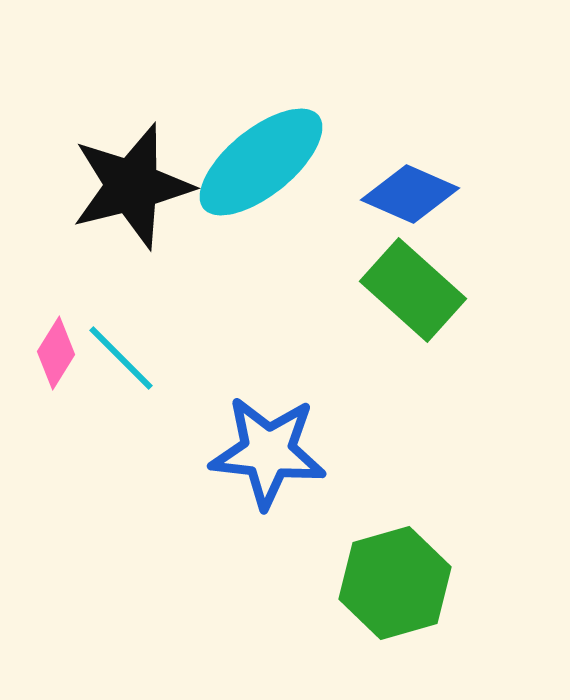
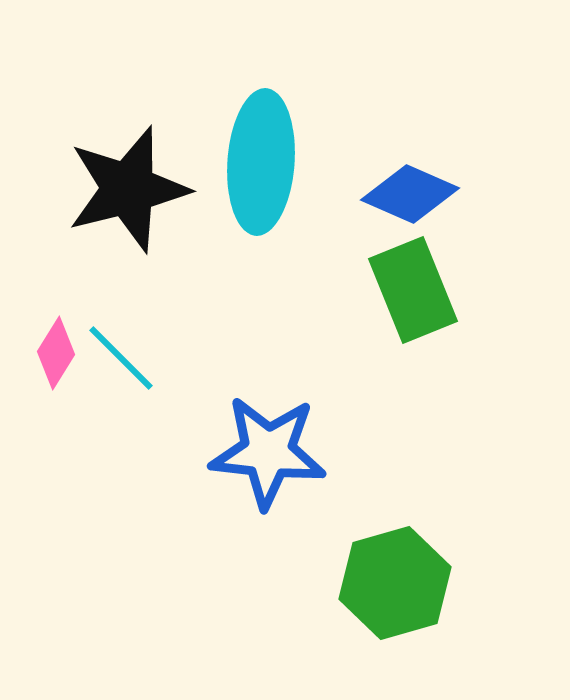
cyan ellipse: rotated 47 degrees counterclockwise
black star: moved 4 px left, 3 px down
green rectangle: rotated 26 degrees clockwise
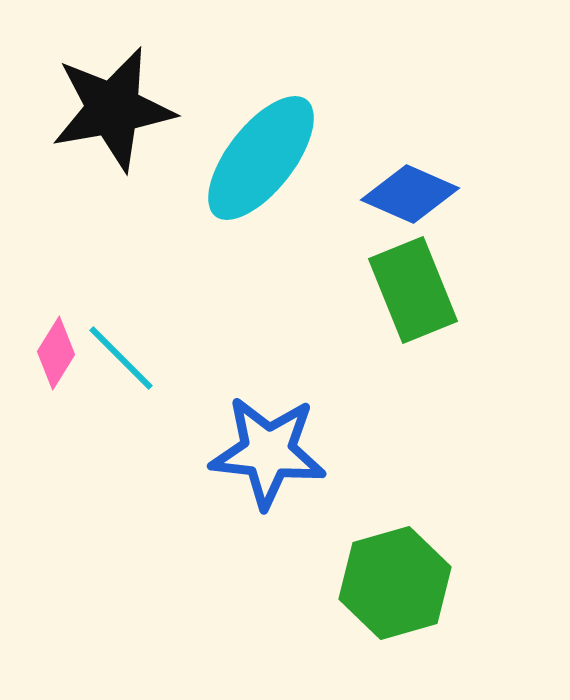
cyan ellipse: moved 4 px up; rotated 34 degrees clockwise
black star: moved 15 px left, 80 px up; rotated 4 degrees clockwise
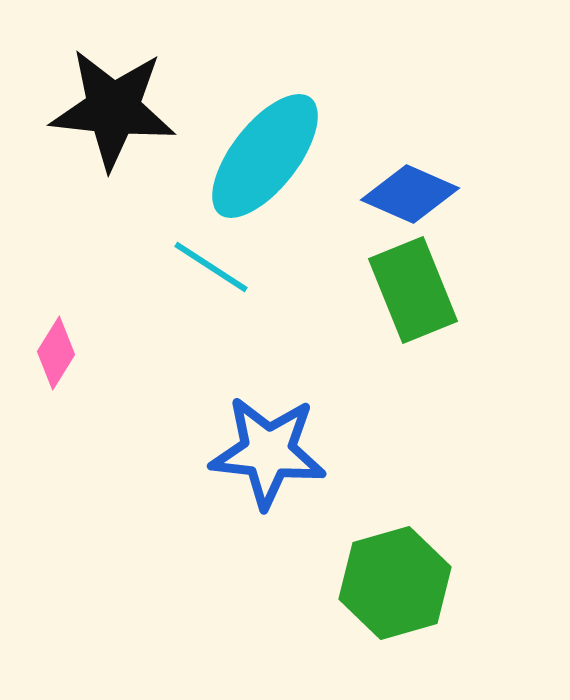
black star: rotated 16 degrees clockwise
cyan ellipse: moved 4 px right, 2 px up
cyan line: moved 90 px right, 91 px up; rotated 12 degrees counterclockwise
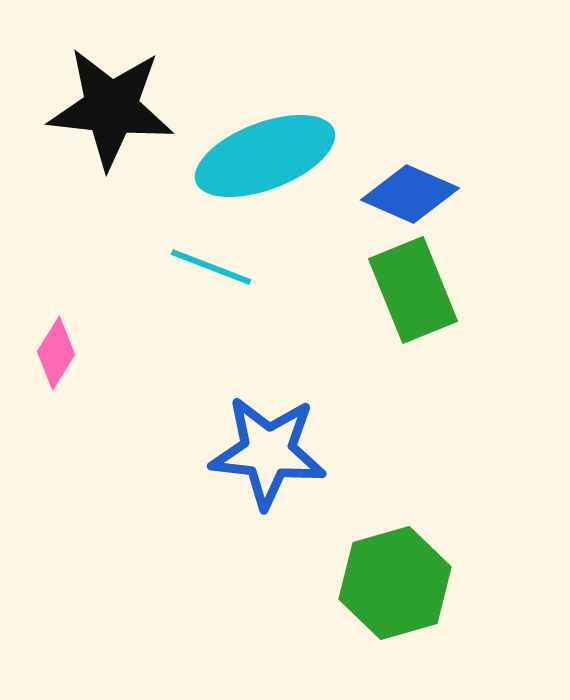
black star: moved 2 px left, 1 px up
cyan ellipse: rotated 31 degrees clockwise
cyan line: rotated 12 degrees counterclockwise
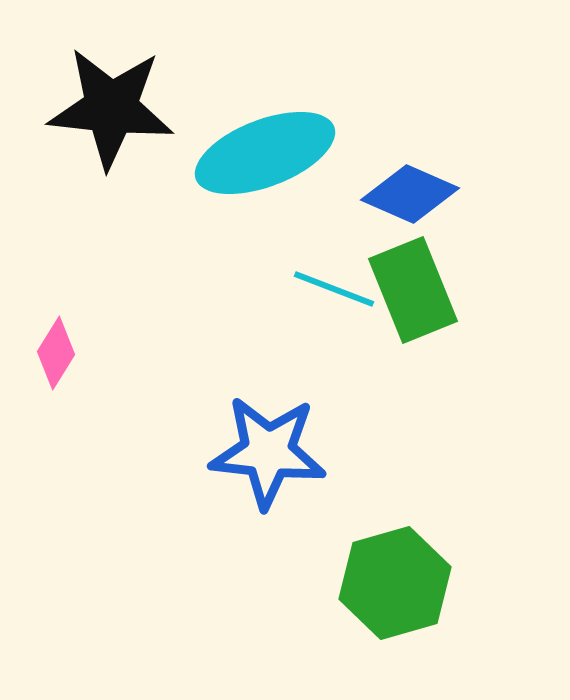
cyan ellipse: moved 3 px up
cyan line: moved 123 px right, 22 px down
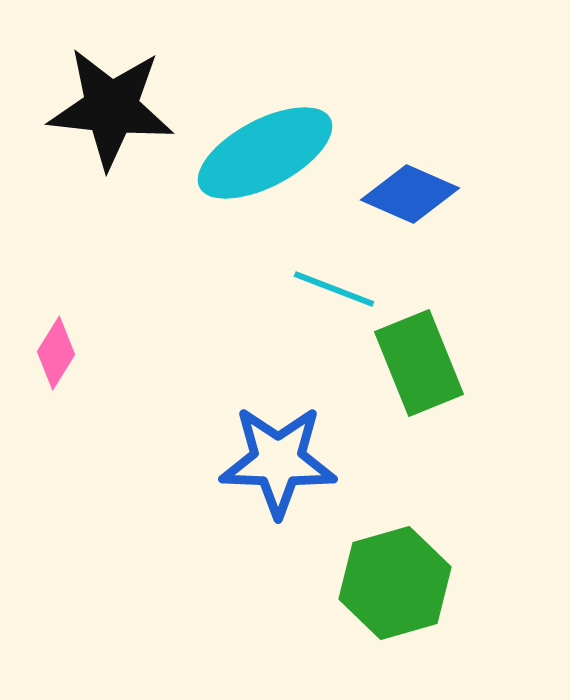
cyan ellipse: rotated 7 degrees counterclockwise
green rectangle: moved 6 px right, 73 px down
blue star: moved 10 px right, 9 px down; rotated 4 degrees counterclockwise
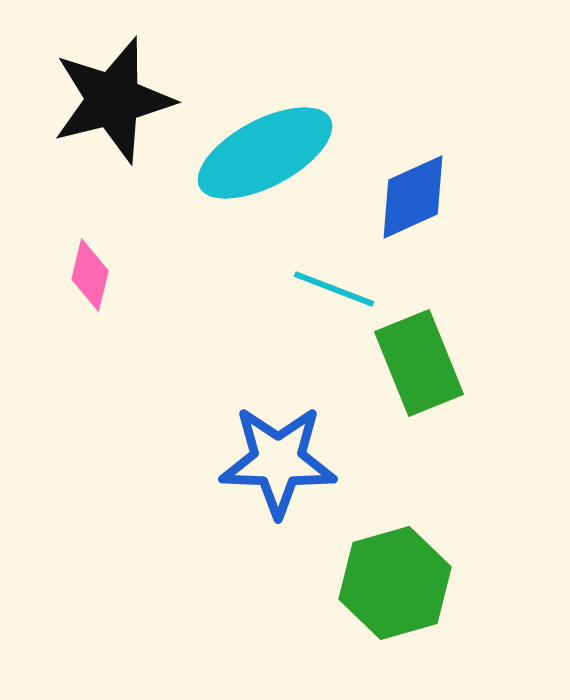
black star: moved 2 px right, 8 px up; rotated 20 degrees counterclockwise
blue diamond: moved 3 px right, 3 px down; rotated 48 degrees counterclockwise
pink diamond: moved 34 px right, 78 px up; rotated 18 degrees counterclockwise
